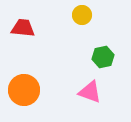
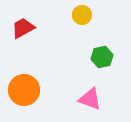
red trapezoid: rotated 35 degrees counterclockwise
green hexagon: moved 1 px left
pink triangle: moved 7 px down
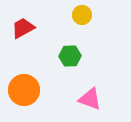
green hexagon: moved 32 px left, 1 px up; rotated 10 degrees clockwise
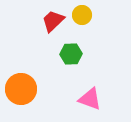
red trapezoid: moved 30 px right, 7 px up; rotated 15 degrees counterclockwise
green hexagon: moved 1 px right, 2 px up
orange circle: moved 3 px left, 1 px up
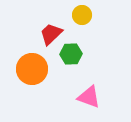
red trapezoid: moved 2 px left, 13 px down
orange circle: moved 11 px right, 20 px up
pink triangle: moved 1 px left, 2 px up
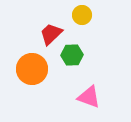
green hexagon: moved 1 px right, 1 px down
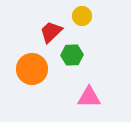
yellow circle: moved 1 px down
red trapezoid: moved 2 px up
pink triangle: rotated 20 degrees counterclockwise
